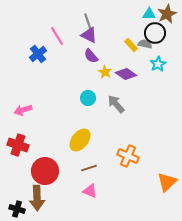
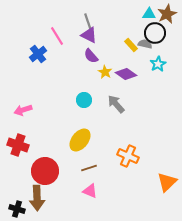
cyan circle: moved 4 px left, 2 px down
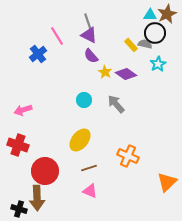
cyan triangle: moved 1 px right, 1 px down
black cross: moved 2 px right
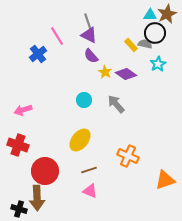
brown line: moved 2 px down
orange triangle: moved 2 px left, 2 px up; rotated 25 degrees clockwise
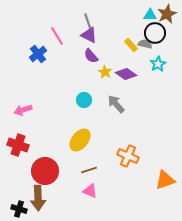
brown arrow: moved 1 px right
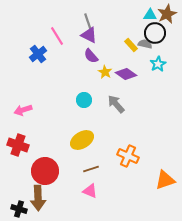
yellow ellipse: moved 2 px right; rotated 20 degrees clockwise
brown line: moved 2 px right, 1 px up
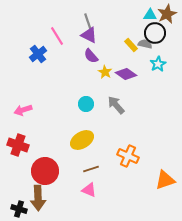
cyan circle: moved 2 px right, 4 px down
gray arrow: moved 1 px down
pink triangle: moved 1 px left, 1 px up
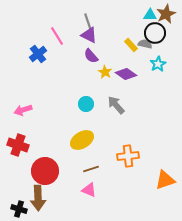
brown star: moved 1 px left
orange cross: rotated 30 degrees counterclockwise
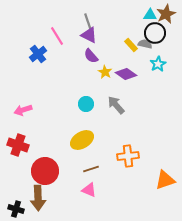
black cross: moved 3 px left
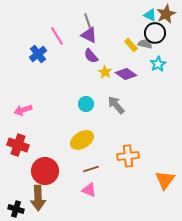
cyan triangle: rotated 24 degrees clockwise
orange triangle: rotated 35 degrees counterclockwise
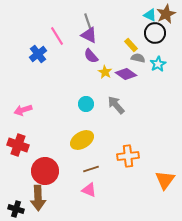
gray semicircle: moved 7 px left, 14 px down
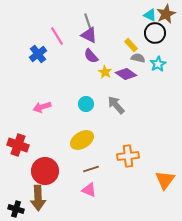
pink arrow: moved 19 px right, 3 px up
